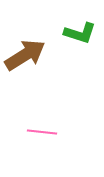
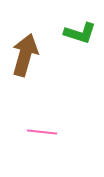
brown arrow: rotated 42 degrees counterclockwise
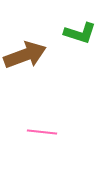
brown arrow: rotated 54 degrees clockwise
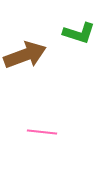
green L-shape: moved 1 px left
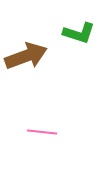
brown arrow: moved 1 px right, 1 px down
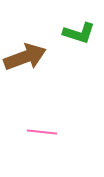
brown arrow: moved 1 px left, 1 px down
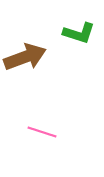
pink line: rotated 12 degrees clockwise
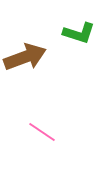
pink line: rotated 16 degrees clockwise
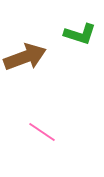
green L-shape: moved 1 px right, 1 px down
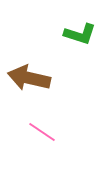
brown arrow: moved 4 px right, 21 px down; rotated 147 degrees counterclockwise
